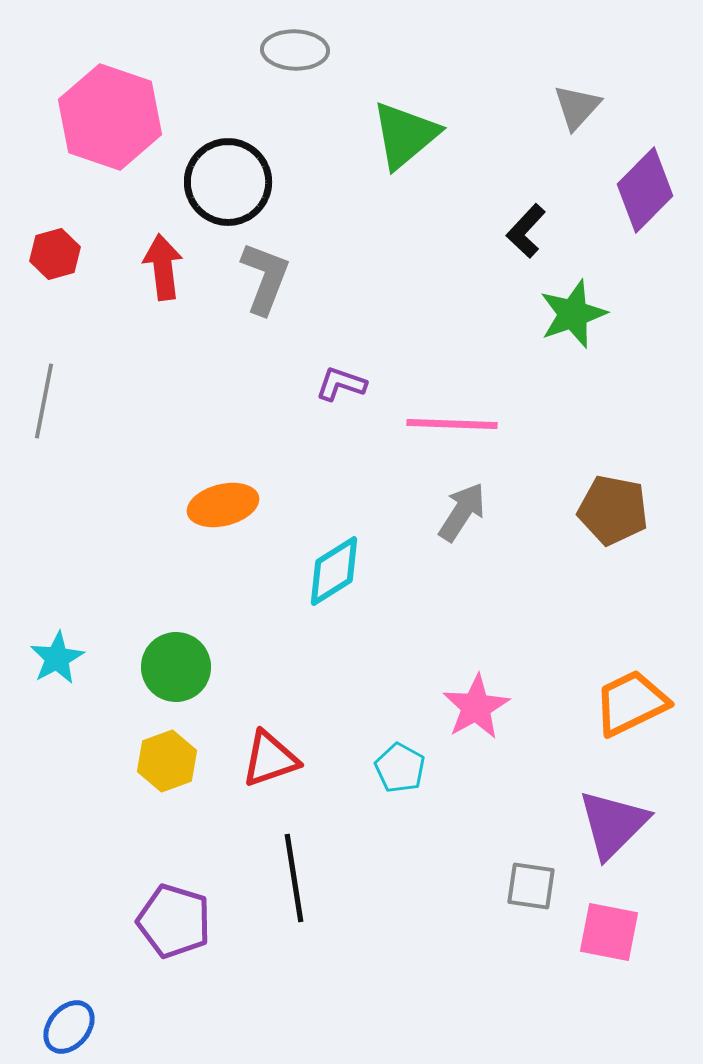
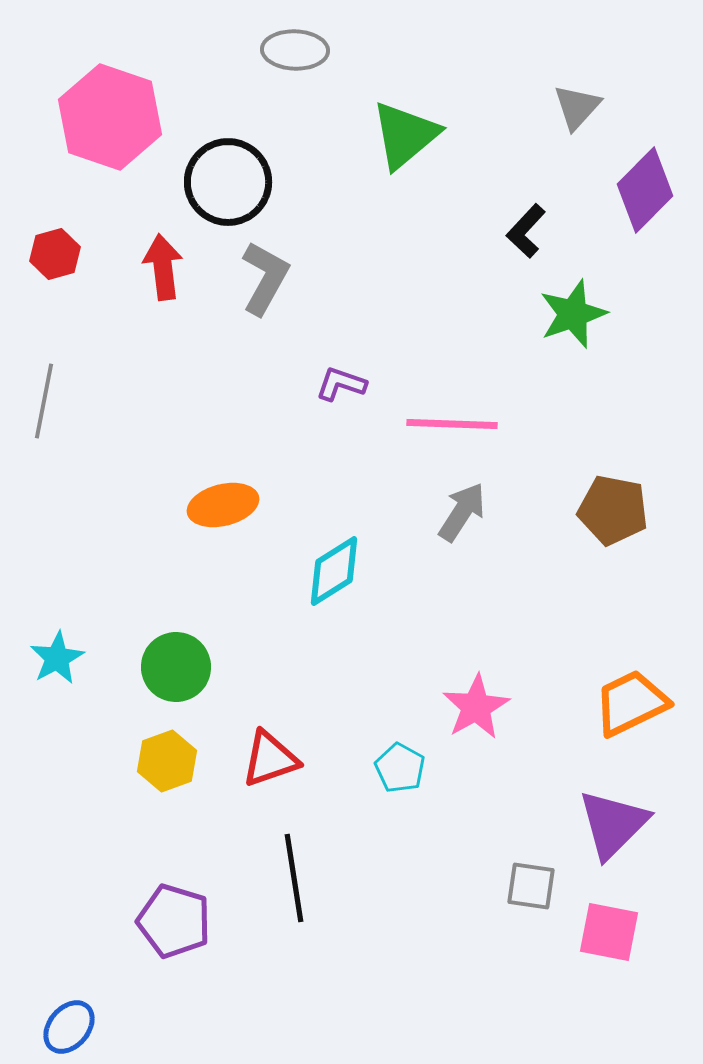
gray L-shape: rotated 8 degrees clockwise
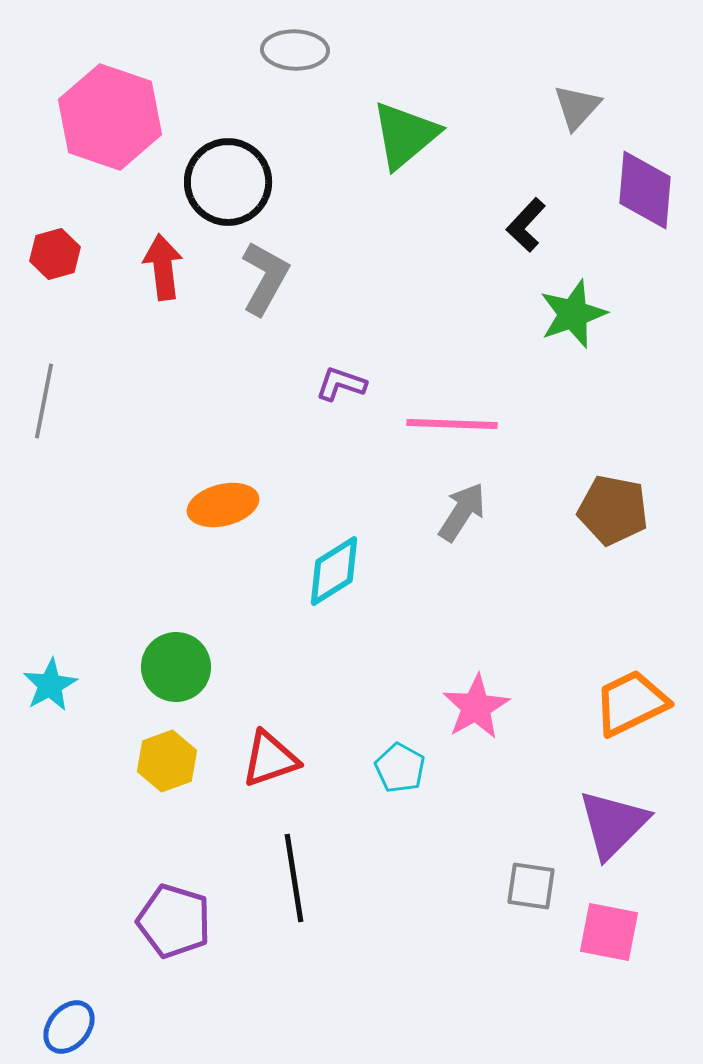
purple diamond: rotated 40 degrees counterclockwise
black L-shape: moved 6 px up
cyan star: moved 7 px left, 27 px down
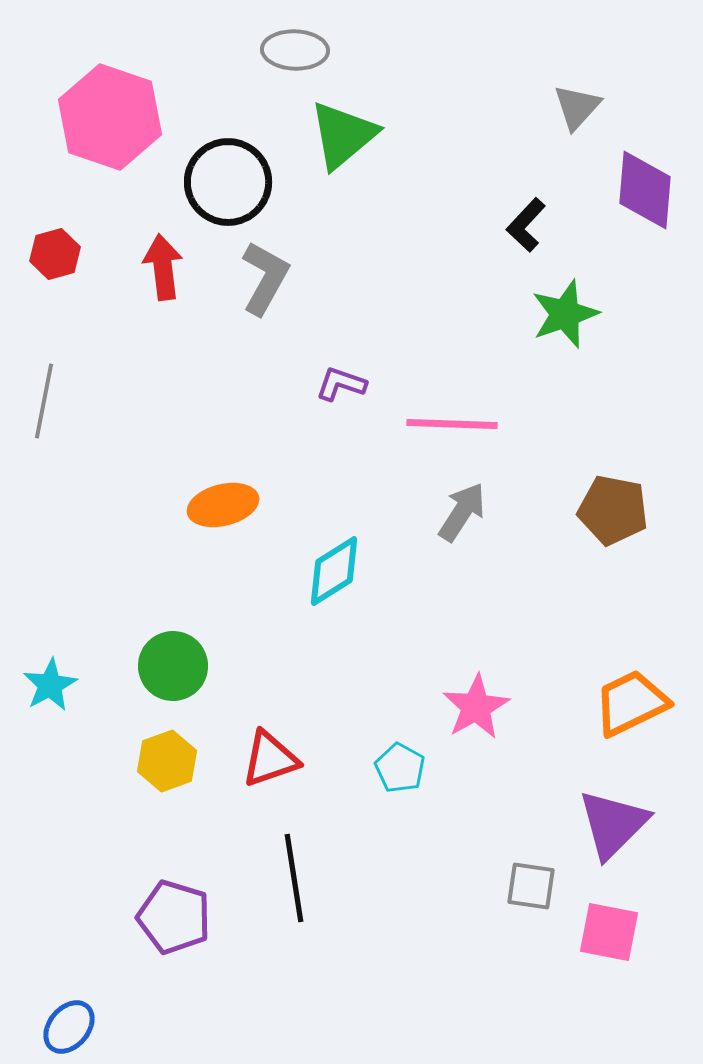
green triangle: moved 62 px left
green star: moved 8 px left
green circle: moved 3 px left, 1 px up
purple pentagon: moved 4 px up
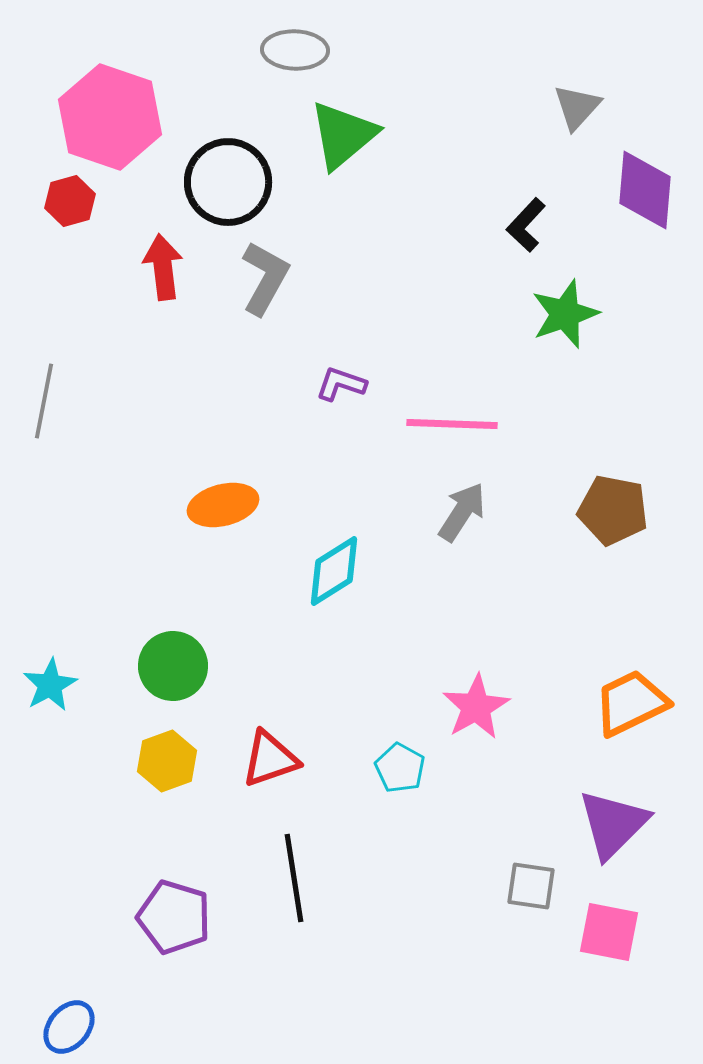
red hexagon: moved 15 px right, 53 px up
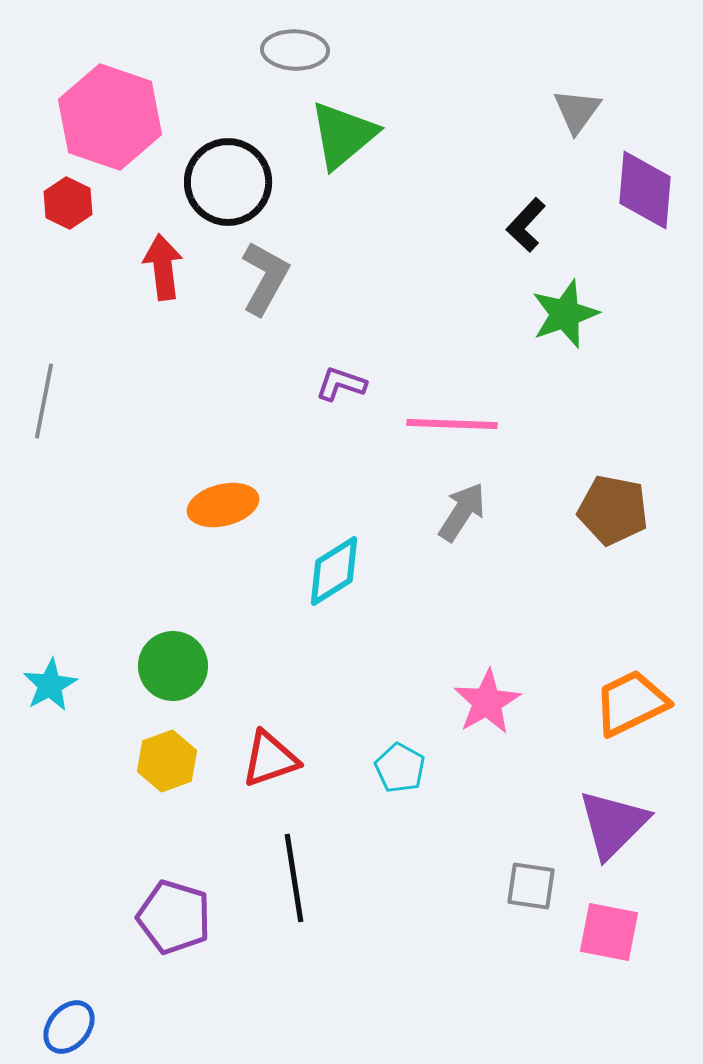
gray triangle: moved 4 px down; rotated 6 degrees counterclockwise
red hexagon: moved 2 px left, 2 px down; rotated 18 degrees counterclockwise
pink star: moved 11 px right, 5 px up
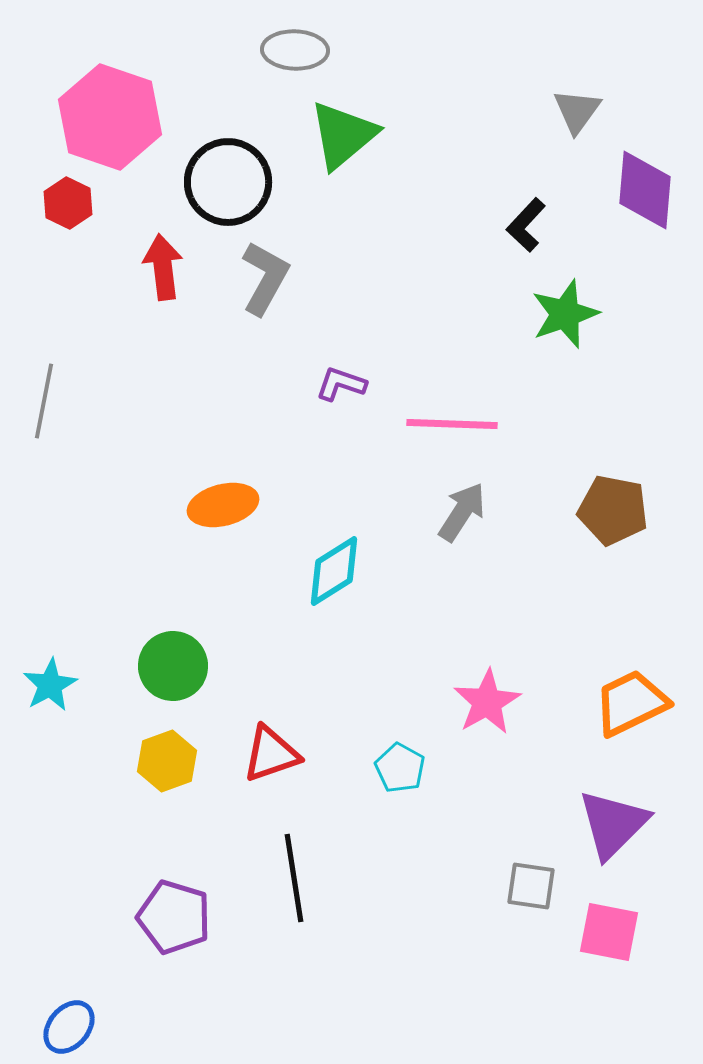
red triangle: moved 1 px right, 5 px up
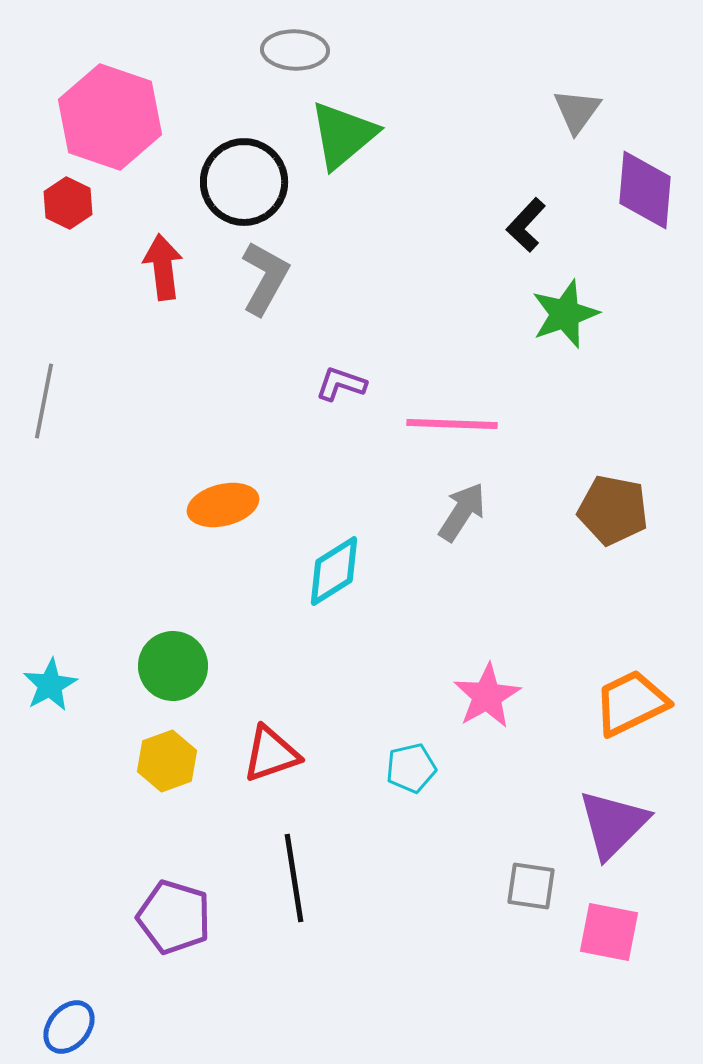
black circle: moved 16 px right
pink star: moved 6 px up
cyan pentagon: moved 11 px right; rotated 30 degrees clockwise
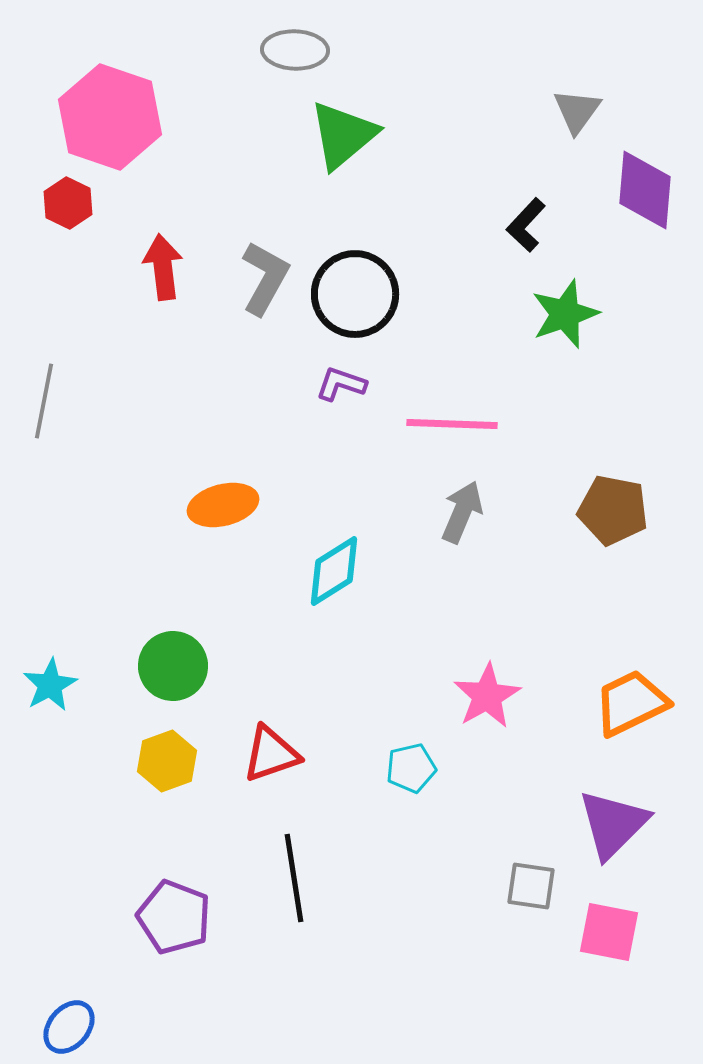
black circle: moved 111 px right, 112 px down
gray arrow: rotated 10 degrees counterclockwise
purple pentagon: rotated 4 degrees clockwise
